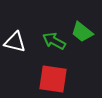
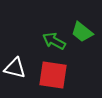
white triangle: moved 26 px down
red square: moved 4 px up
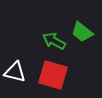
white triangle: moved 4 px down
red square: rotated 8 degrees clockwise
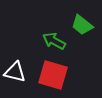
green trapezoid: moved 7 px up
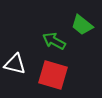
white triangle: moved 8 px up
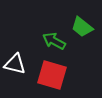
green trapezoid: moved 2 px down
red square: moved 1 px left
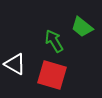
green arrow: rotated 30 degrees clockwise
white triangle: rotated 15 degrees clockwise
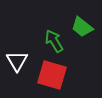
white triangle: moved 2 px right, 3 px up; rotated 30 degrees clockwise
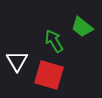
red square: moved 3 px left
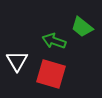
green arrow: rotated 40 degrees counterclockwise
red square: moved 2 px right, 1 px up
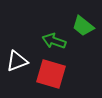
green trapezoid: moved 1 px right, 1 px up
white triangle: rotated 40 degrees clockwise
